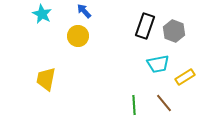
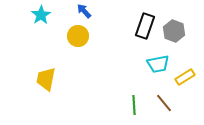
cyan star: moved 1 px left, 1 px down; rotated 12 degrees clockwise
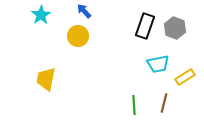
gray hexagon: moved 1 px right, 3 px up
brown line: rotated 54 degrees clockwise
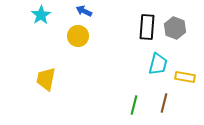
blue arrow: rotated 21 degrees counterclockwise
black rectangle: moved 2 px right, 1 px down; rotated 15 degrees counterclockwise
cyan trapezoid: rotated 65 degrees counterclockwise
yellow rectangle: rotated 42 degrees clockwise
green line: rotated 18 degrees clockwise
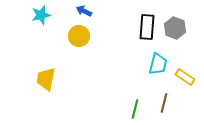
cyan star: rotated 18 degrees clockwise
yellow circle: moved 1 px right
yellow rectangle: rotated 24 degrees clockwise
green line: moved 1 px right, 4 px down
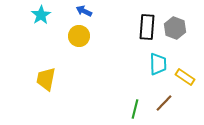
cyan star: rotated 18 degrees counterclockwise
cyan trapezoid: rotated 15 degrees counterclockwise
brown line: rotated 30 degrees clockwise
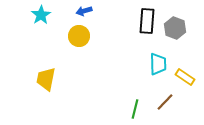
blue arrow: rotated 42 degrees counterclockwise
black rectangle: moved 6 px up
brown line: moved 1 px right, 1 px up
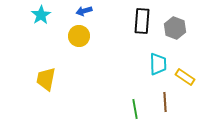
black rectangle: moved 5 px left
brown line: rotated 48 degrees counterclockwise
green line: rotated 24 degrees counterclockwise
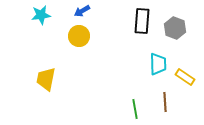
blue arrow: moved 2 px left; rotated 14 degrees counterclockwise
cyan star: rotated 24 degrees clockwise
